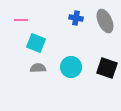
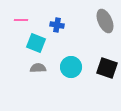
blue cross: moved 19 px left, 7 px down
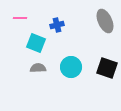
pink line: moved 1 px left, 2 px up
blue cross: rotated 24 degrees counterclockwise
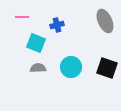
pink line: moved 2 px right, 1 px up
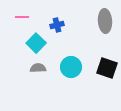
gray ellipse: rotated 20 degrees clockwise
cyan square: rotated 24 degrees clockwise
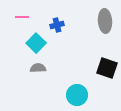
cyan circle: moved 6 px right, 28 px down
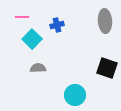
cyan square: moved 4 px left, 4 px up
cyan circle: moved 2 px left
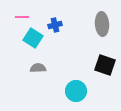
gray ellipse: moved 3 px left, 3 px down
blue cross: moved 2 px left
cyan square: moved 1 px right, 1 px up; rotated 12 degrees counterclockwise
black square: moved 2 px left, 3 px up
cyan circle: moved 1 px right, 4 px up
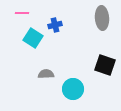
pink line: moved 4 px up
gray ellipse: moved 6 px up
gray semicircle: moved 8 px right, 6 px down
cyan circle: moved 3 px left, 2 px up
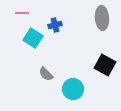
black square: rotated 10 degrees clockwise
gray semicircle: rotated 133 degrees counterclockwise
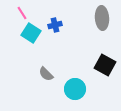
pink line: rotated 56 degrees clockwise
cyan square: moved 2 px left, 5 px up
cyan circle: moved 2 px right
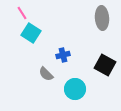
blue cross: moved 8 px right, 30 px down
